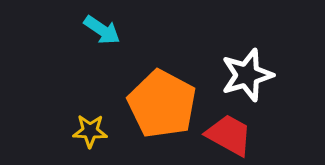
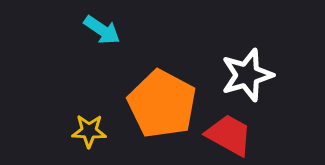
yellow star: moved 1 px left
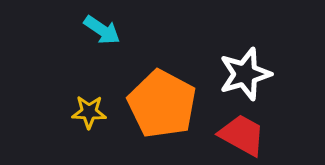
white star: moved 2 px left, 1 px up
yellow star: moved 19 px up
red trapezoid: moved 13 px right
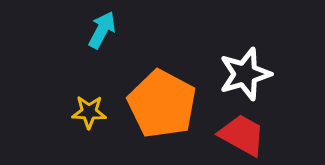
cyan arrow: rotated 96 degrees counterclockwise
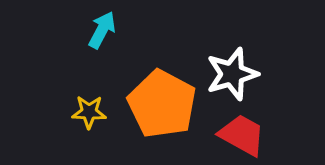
white star: moved 13 px left
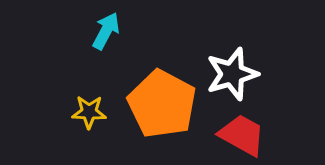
cyan arrow: moved 4 px right, 1 px down
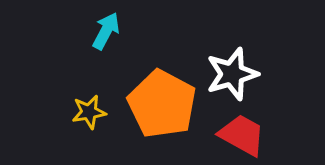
yellow star: rotated 12 degrees counterclockwise
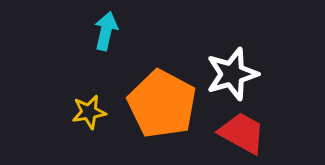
cyan arrow: rotated 15 degrees counterclockwise
red trapezoid: moved 2 px up
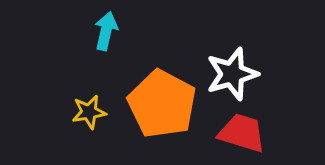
red trapezoid: rotated 12 degrees counterclockwise
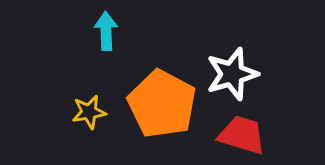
cyan arrow: rotated 15 degrees counterclockwise
red trapezoid: moved 2 px down
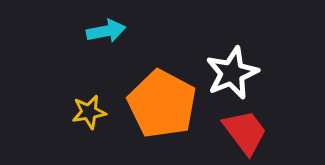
cyan arrow: rotated 81 degrees clockwise
white star: moved 1 px up; rotated 6 degrees counterclockwise
red trapezoid: moved 3 px right, 3 px up; rotated 36 degrees clockwise
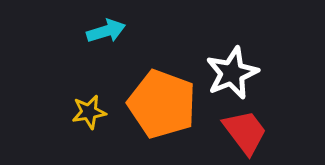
cyan arrow: rotated 6 degrees counterclockwise
orange pentagon: rotated 8 degrees counterclockwise
